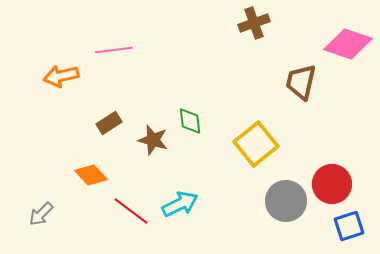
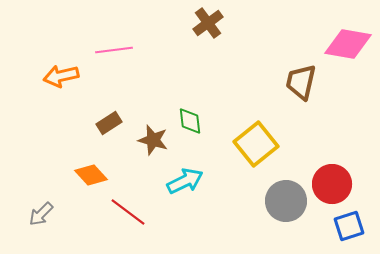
brown cross: moved 46 px left; rotated 16 degrees counterclockwise
pink diamond: rotated 9 degrees counterclockwise
cyan arrow: moved 5 px right, 23 px up
red line: moved 3 px left, 1 px down
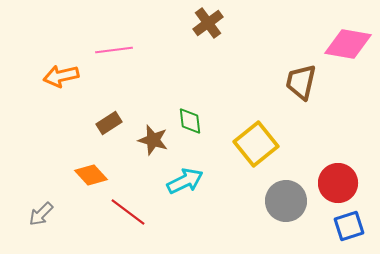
red circle: moved 6 px right, 1 px up
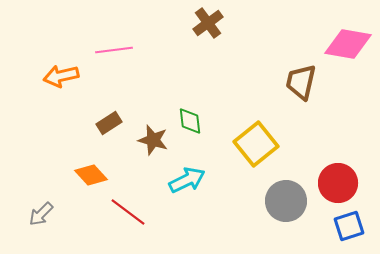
cyan arrow: moved 2 px right, 1 px up
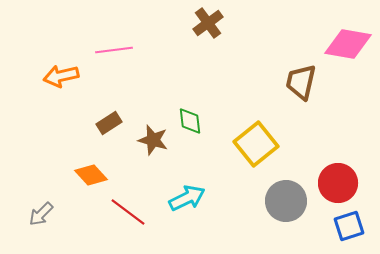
cyan arrow: moved 18 px down
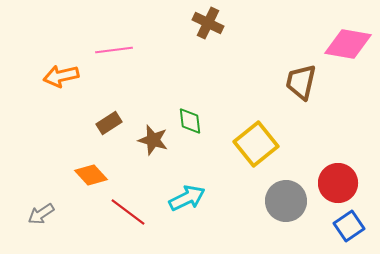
brown cross: rotated 28 degrees counterclockwise
gray arrow: rotated 12 degrees clockwise
blue square: rotated 16 degrees counterclockwise
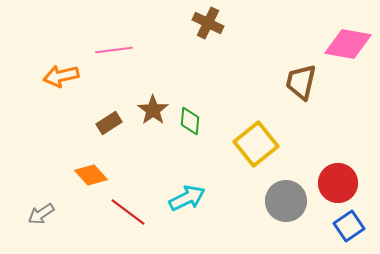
green diamond: rotated 12 degrees clockwise
brown star: moved 30 px up; rotated 20 degrees clockwise
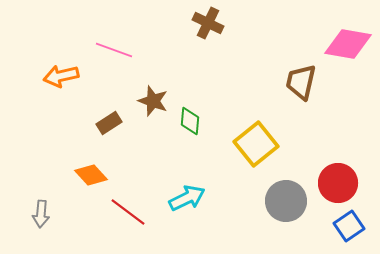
pink line: rotated 27 degrees clockwise
brown star: moved 9 px up; rotated 16 degrees counterclockwise
gray arrow: rotated 52 degrees counterclockwise
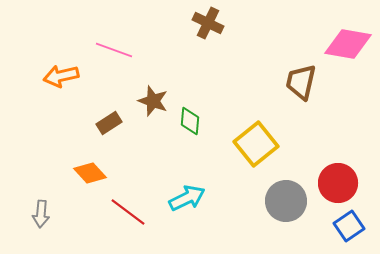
orange diamond: moved 1 px left, 2 px up
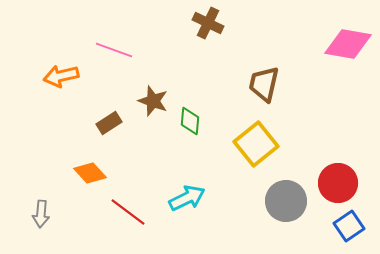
brown trapezoid: moved 37 px left, 2 px down
